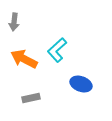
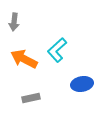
blue ellipse: moved 1 px right; rotated 30 degrees counterclockwise
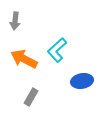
gray arrow: moved 1 px right, 1 px up
blue ellipse: moved 3 px up
gray rectangle: moved 1 px up; rotated 48 degrees counterclockwise
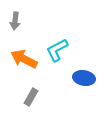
cyan L-shape: rotated 15 degrees clockwise
blue ellipse: moved 2 px right, 3 px up; rotated 20 degrees clockwise
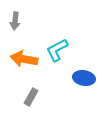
orange arrow: rotated 16 degrees counterclockwise
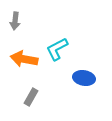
cyan L-shape: moved 1 px up
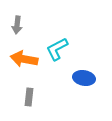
gray arrow: moved 2 px right, 4 px down
gray rectangle: moved 2 px left; rotated 24 degrees counterclockwise
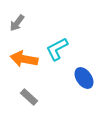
gray arrow: moved 2 px up; rotated 30 degrees clockwise
blue ellipse: rotated 45 degrees clockwise
gray rectangle: rotated 54 degrees counterclockwise
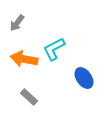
cyan L-shape: moved 3 px left
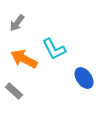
cyan L-shape: rotated 90 degrees counterclockwise
orange arrow: rotated 16 degrees clockwise
gray rectangle: moved 15 px left, 6 px up
